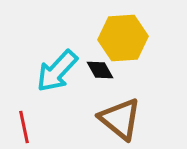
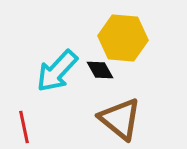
yellow hexagon: rotated 9 degrees clockwise
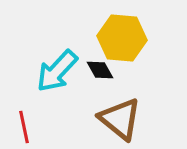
yellow hexagon: moved 1 px left
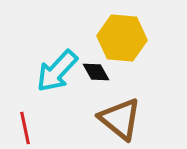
black diamond: moved 4 px left, 2 px down
red line: moved 1 px right, 1 px down
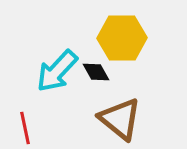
yellow hexagon: rotated 6 degrees counterclockwise
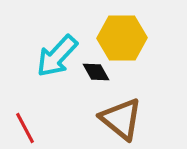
cyan arrow: moved 15 px up
brown triangle: moved 1 px right
red line: rotated 16 degrees counterclockwise
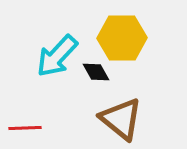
red line: rotated 64 degrees counterclockwise
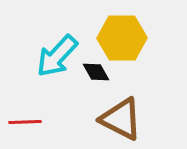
brown triangle: rotated 12 degrees counterclockwise
red line: moved 6 px up
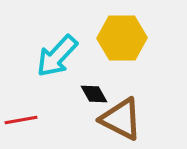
black diamond: moved 2 px left, 22 px down
red line: moved 4 px left, 2 px up; rotated 8 degrees counterclockwise
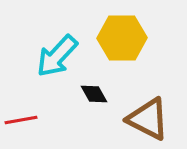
brown triangle: moved 27 px right
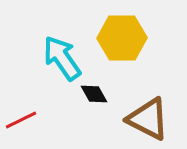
cyan arrow: moved 5 px right, 2 px down; rotated 102 degrees clockwise
red line: rotated 16 degrees counterclockwise
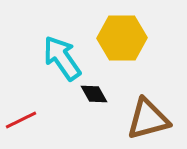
brown triangle: rotated 42 degrees counterclockwise
